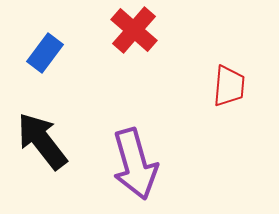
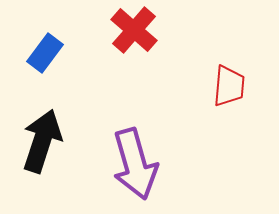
black arrow: rotated 56 degrees clockwise
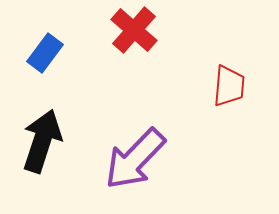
purple arrow: moved 5 px up; rotated 60 degrees clockwise
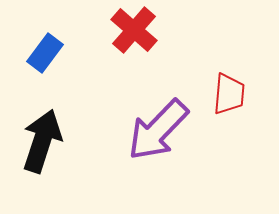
red trapezoid: moved 8 px down
purple arrow: moved 23 px right, 29 px up
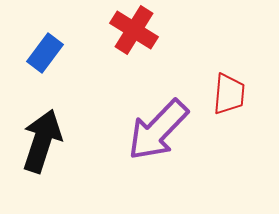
red cross: rotated 9 degrees counterclockwise
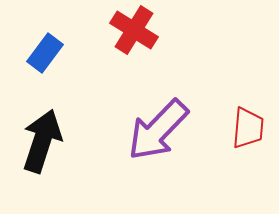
red trapezoid: moved 19 px right, 34 px down
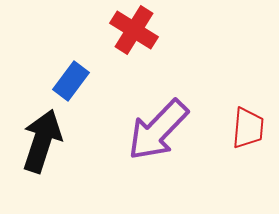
blue rectangle: moved 26 px right, 28 px down
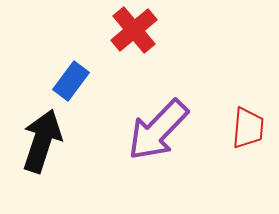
red cross: rotated 18 degrees clockwise
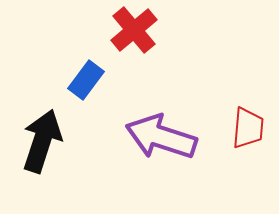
blue rectangle: moved 15 px right, 1 px up
purple arrow: moved 3 px right, 7 px down; rotated 64 degrees clockwise
